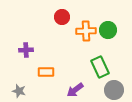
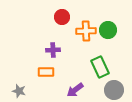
purple cross: moved 27 px right
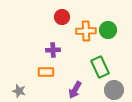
purple arrow: rotated 24 degrees counterclockwise
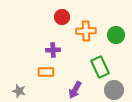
green circle: moved 8 px right, 5 px down
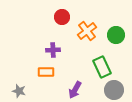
orange cross: moved 1 px right; rotated 36 degrees counterclockwise
green rectangle: moved 2 px right
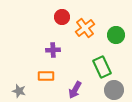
orange cross: moved 2 px left, 3 px up
orange rectangle: moved 4 px down
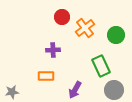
green rectangle: moved 1 px left, 1 px up
gray star: moved 7 px left, 1 px down; rotated 24 degrees counterclockwise
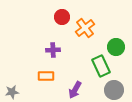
green circle: moved 12 px down
